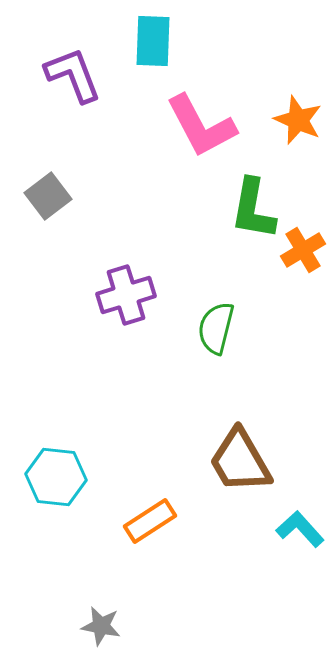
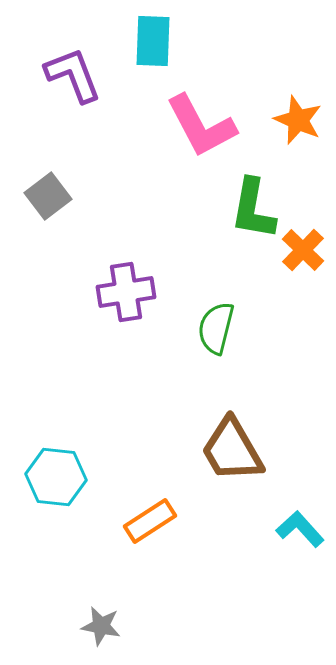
orange cross: rotated 15 degrees counterclockwise
purple cross: moved 3 px up; rotated 8 degrees clockwise
brown trapezoid: moved 8 px left, 11 px up
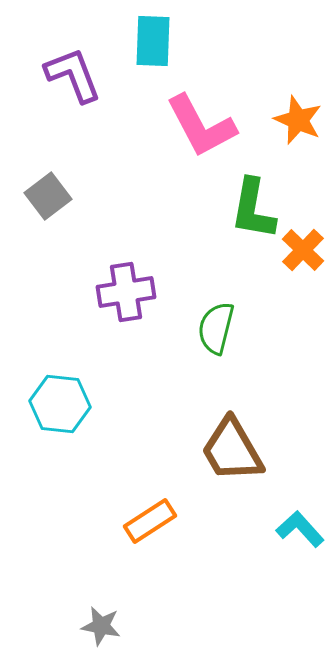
cyan hexagon: moved 4 px right, 73 px up
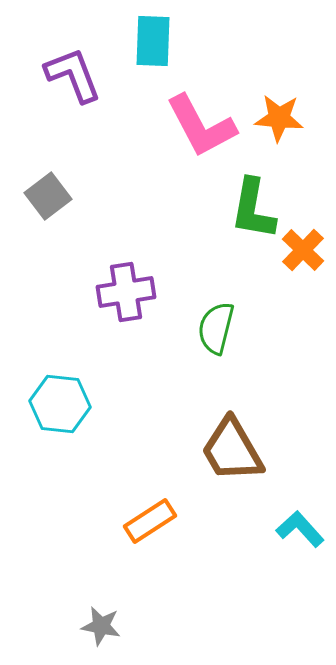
orange star: moved 19 px left, 2 px up; rotated 18 degrees counterclockwise
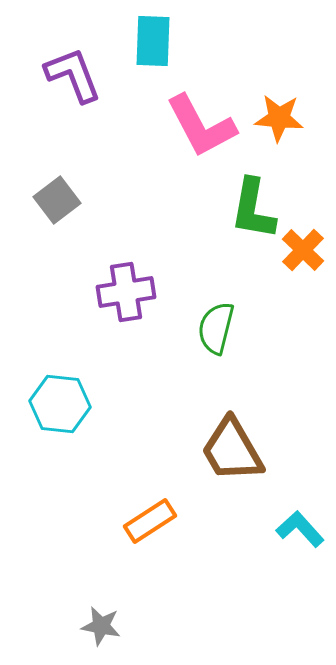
gray square: moved 9 px right, 4 px down
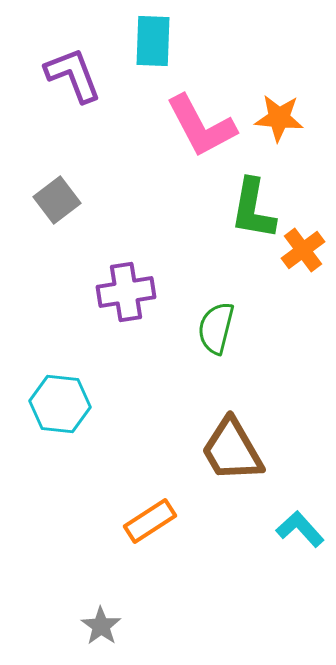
orange cross: rotated 9 degrees clockwise
gray star: rotated 24 degrees clockwise
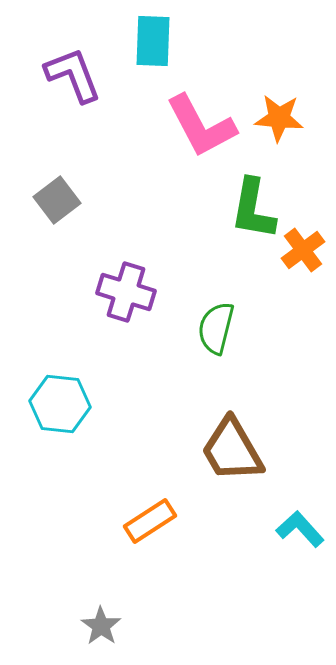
purple cross: rotated 26 degrees clockwise
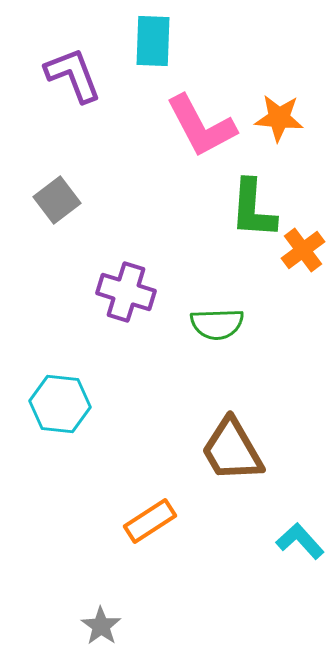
green L-shape: rotated 6 degrees counterclockwise
green semicircle: moved 1 px right, 4 px up; rotated 106 degrees counterclockwise
cyan L-shape: moved 12 px down
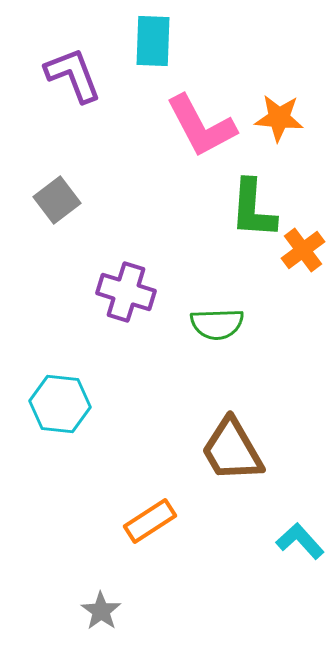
gray star: moved 15 px up
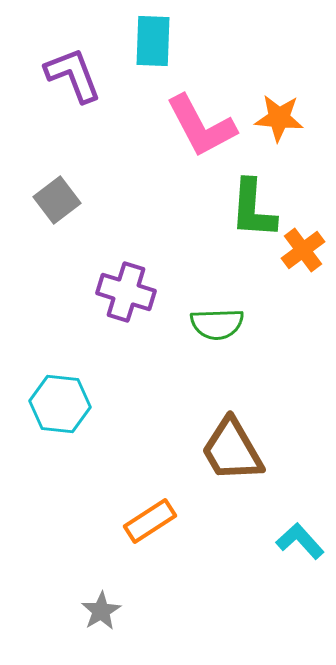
gray star: rotated 6 degrees clockwise
